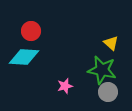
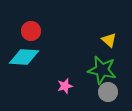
yellow triangle: moved 2 px left, 3 px up
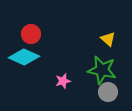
red circle: moved 3 px down
yellow triangle: moved 1 px left, 1 px up
cyan diamond: rotated 20 degrees clockwise
pink star: moved 2 px left, 5 px up
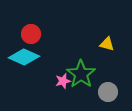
yellow triangle: moved 1 px left, 5 px down; rotated 28 degrees counterclockwise
green star: moved 21 px left, 4 px down; rotated 24 degrees clockwise
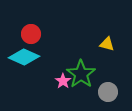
pink star: rotated 21 degrees counterclockwise
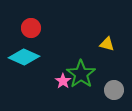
red circle: moved 6 px up
gray circle: moved 6 px right, 2 px up
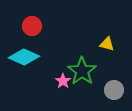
red circle: moved 1 px right, 2 px up
green star: moved 1 px right, 3 px up
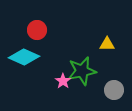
red circle: moved 5 px right, 4 px down
yellow triangle: rotated 14 degrees counterclockwise
green star: rotated 24 degrees clockwise
